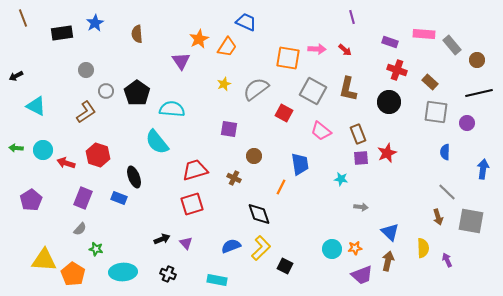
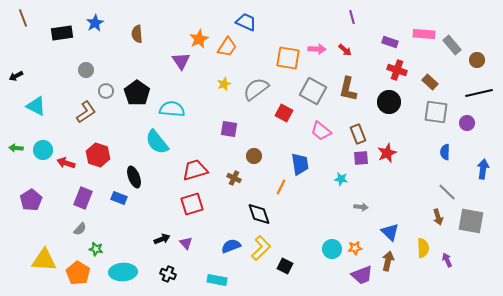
orange pentagon at (73, 274): moved 5 px right, 1 px up
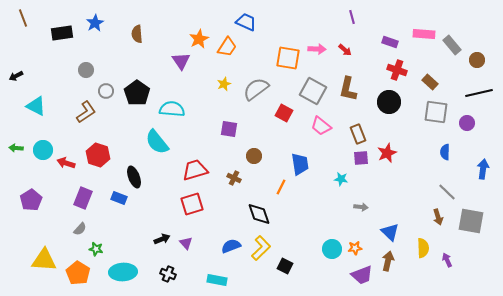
pink trapezoid at (321, 131): moved 5 px up
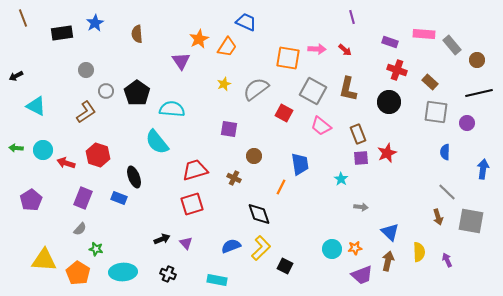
cyan star at (341, 179): rotated 24 degrees clockwise
yellow semicircle at (423, 248): moved 4 px left, 4 px down
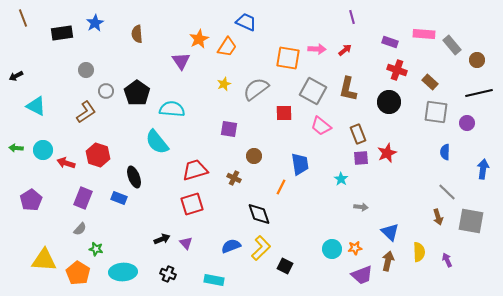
red arrow at (345, 50): rotated 80 degrees counterclockwise
red square at (284, 113): rotated 30 degrees counterclockwise
cyan rectangle at (217, 280): moved 3 px left
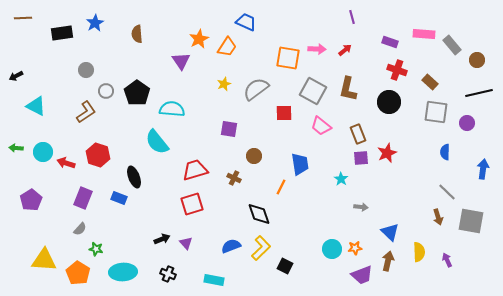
brown line at (23, 18): rotated 72 degrees counterclockwise
cyan circle at (43, 150): moved 2 px down
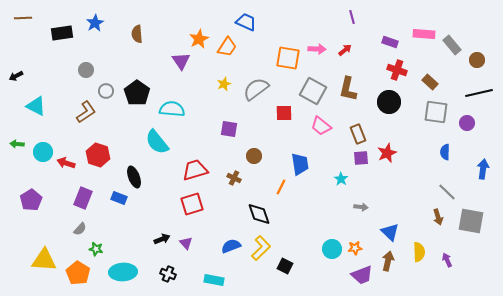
green arrow at (16, 148): moved 1 px right, 4 px up
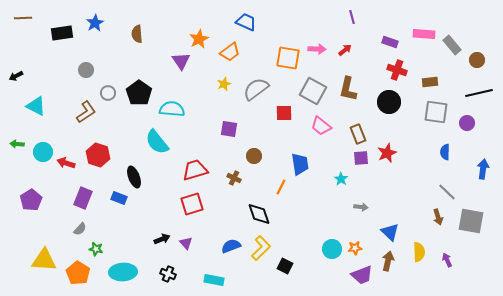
orange trapezoid at (227, 47): moved 3 px right, 5 px down; rotated 20 degrees clockwise
brown rectangle at (430, 82): rotated 49 degrees counterclockwise
gray circle at (106, 91): moved 2 px right, 2 px down
black pentagon at (137, 93): moved 2 px right
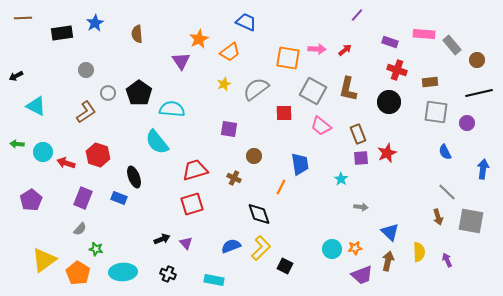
purple line at (352, 17): moved 5 px right, 2 px up; rotated 56 degrees clockwise
blue semicircle at (445, 152): rotated 28 degrees counterclockwise
yellow triangle at (44, 260): rotated 40 degrees counterclockwise
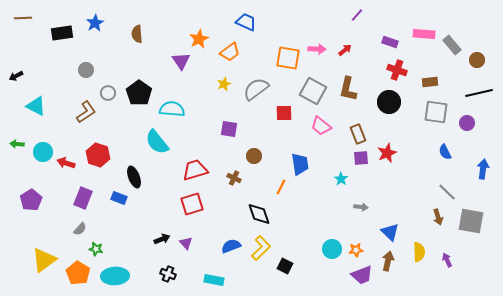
orange star at (355, 248): moved 1 px right, 2 px down
cyan ellipse at (123, 272): moved 8 px left, 4 px down
